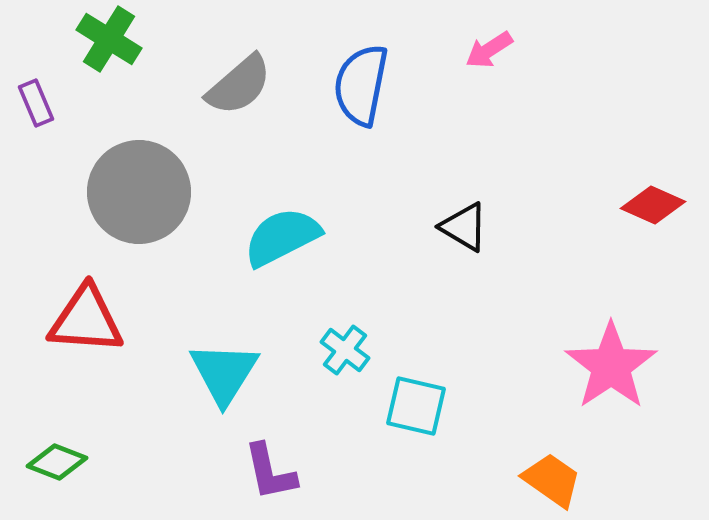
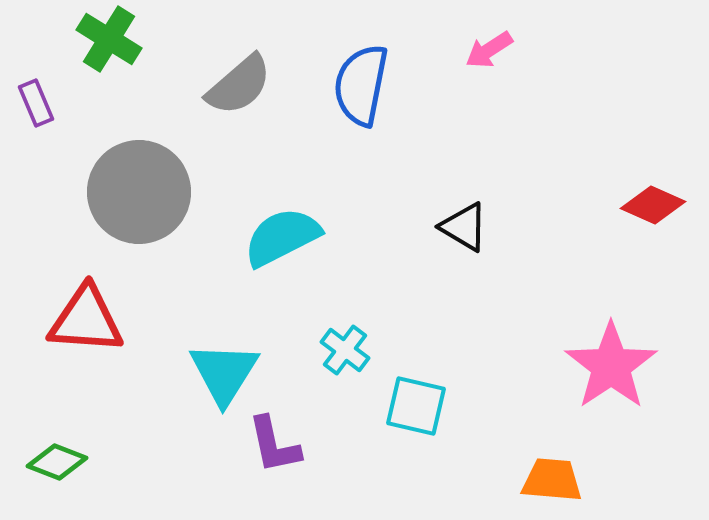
purple L-shape: moved 4 px right, 27 px up
orange trapezoid: rotated 30 degrees counterclockwise
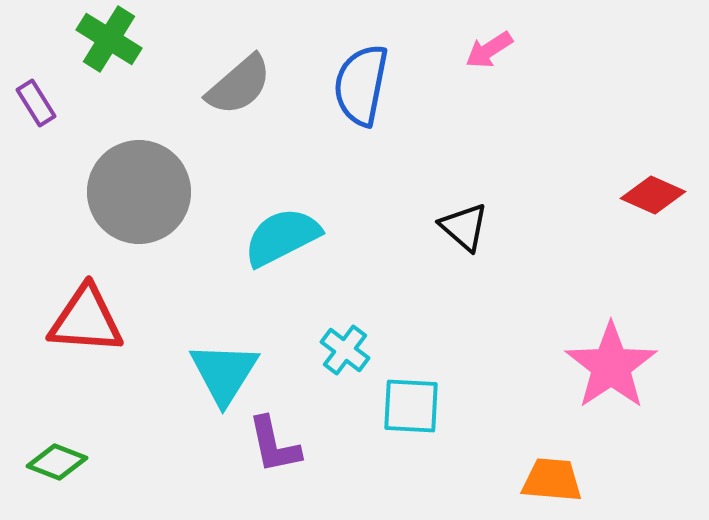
purple rectangle: rotated 9 degrees counterclockwise
red diamond: moved 10 px up
black triangle: rotated 10 degrees clockwise
cyan square: moved 5 px left; rotated 10 degrees counterclockwise
